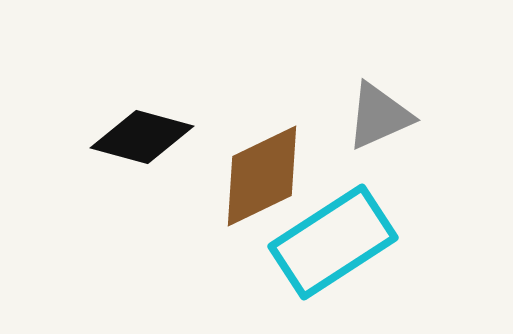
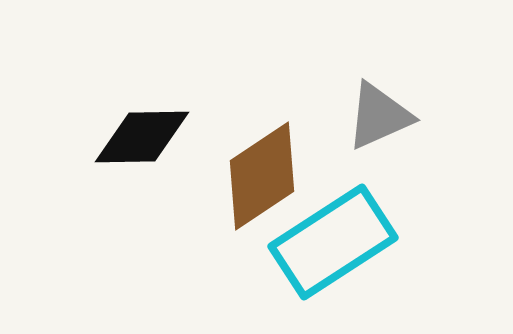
black diamond: rotated 16 degrees counterclockwise
brown diamond: rotated 8 degrees counterclockwise
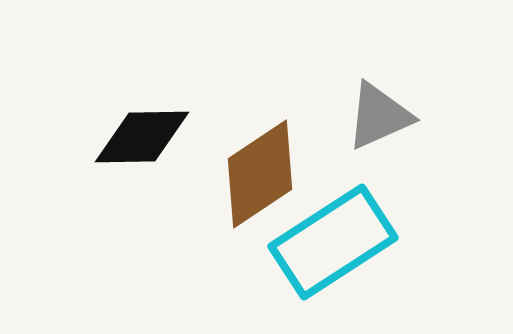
brown diamond: moved 2 px left, 2 px up
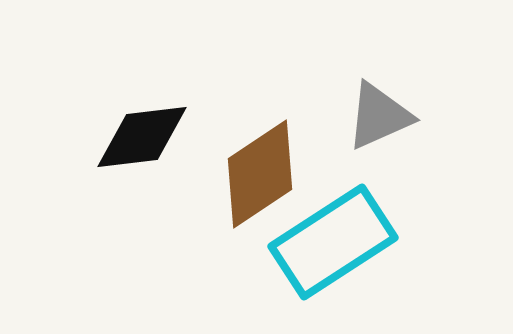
black diamond: rotated 6 degrees counterclockwise
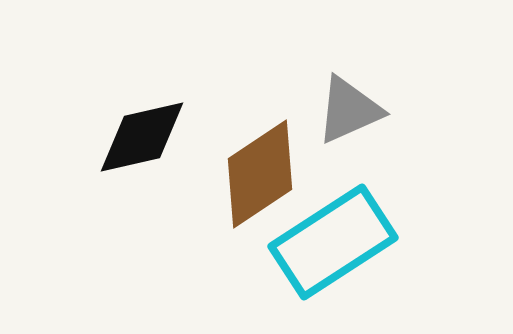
gray triangle: moved 30 px left, 6 px up
black diamond: rotated 6 degrees counterclockwise
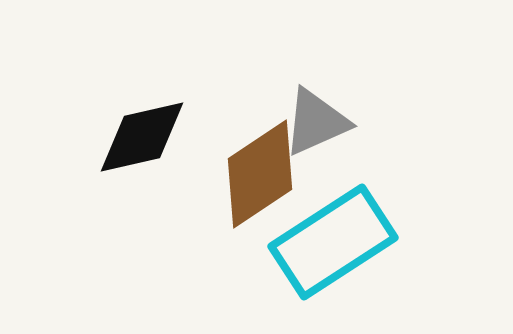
gray triangle: moved 33 px left, 12 px down
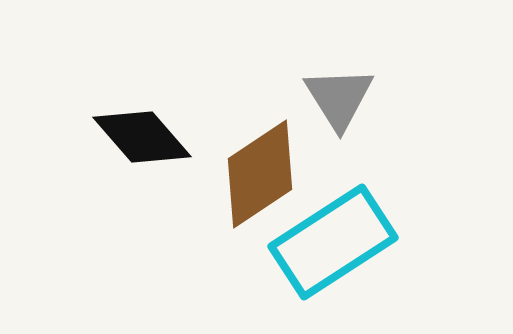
gray triangle: moved 23 px right, 24 px up; rotated 38 degrees counterclockwise
black diamond: rotated 62 degrees clockwise
